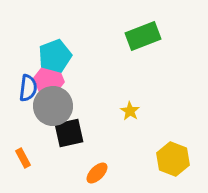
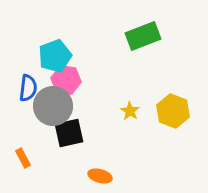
pink hexagon: moved 17 px right
yellow hexagon: moved 48 px up
orange ellipse: moved 3 px right, 3 px down; rotated 60 degrees clockwise
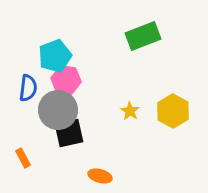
gray circle: moved 5 px right, 4 px down
yellow hexagon: rotated 8 degrees clockwise
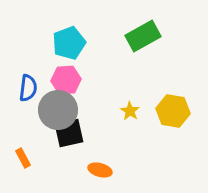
green rectangle: rotated 8 degrees counterclockwise
cyan pentagon: moved 14 px right, 13 px up
pink hexagon: rotated 12 degrees counterclockwise
yellow hexagon: rotated 20 degrees counterclockwise
orange ellipse: moved 6 px up
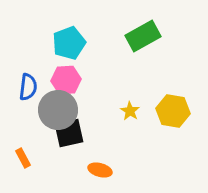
blue semicircle: moved 1 px up
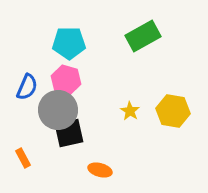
cyan pentagon: rotated 20 degrees clockwise
pink hexagon: rotated 20 degrees clockwise
blue semicircle: moved 1 px left; rotated 16 degrees clockwise
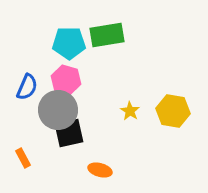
green rectangle: moved 36 px left, 1 px up; rotated 20 degrees clockwise
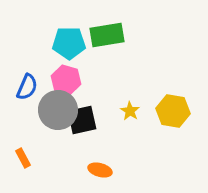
black square: moved 13 px right, 13 px up
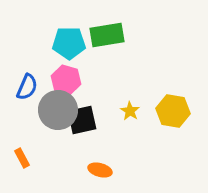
orange rectangle: moved 1 px left
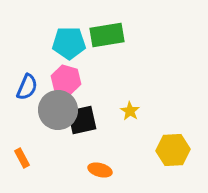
yellow hexagon: moved 39 px down; rotated 12 degrees counterclockwise
